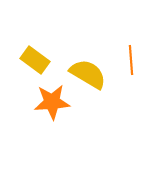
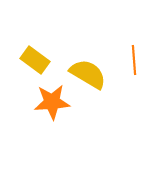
orange line: moved 3 px right
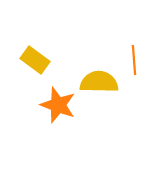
yellow semicircle: moved 11 px right, 8 px down; rotated 30 degrees counterclockwise
orange star: moved 6 px right, 3 px down; rotated 24 degrees clockwise
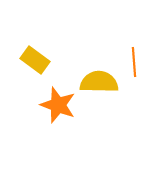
orange line: moved 2 px down
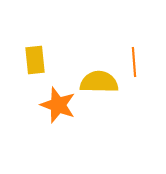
yellow rectangle: rotated 48 degrees clockwise
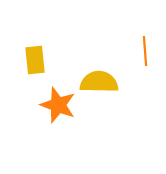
orange line: moved 11 px right, 11 px up
